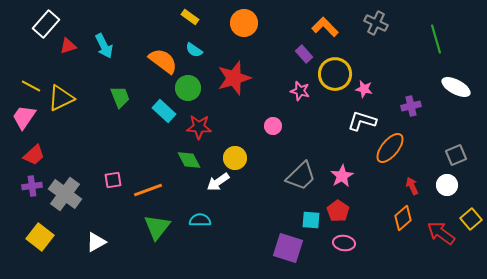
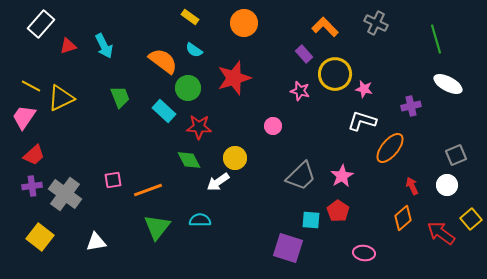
white rectangle at (46, 24): moved 5 px left
white ellipse at (456, 87): moved 8 px left, 3 px up
white triangle at (96, 242): rotated 20 degrees clockwise
pink ellipse at (344, 243): moved 20 px right, 10 px down
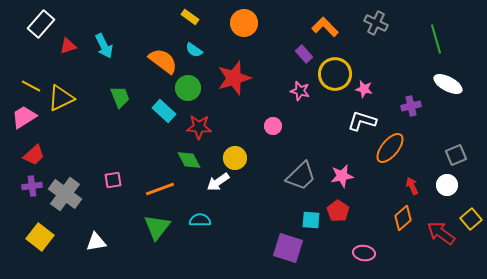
pink trapezoid at (24, 117): rotated 24 degrees clockwise
pink star at (342, 176): rotated 20 degrees clockwise
orange line at (148, 190): moved 12 px right, 1 px up
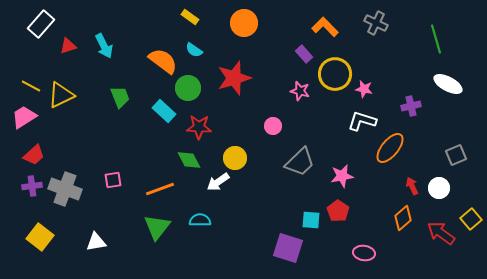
yellow triangle at (61, 98): moved 3 px up
gray trapezoid at (301, 176): moved 1 px left, 14 px up
white circle at (447, 185): moved 8 px left, 3 px down
gray cross at (65, 194): moved 5 px up; rotated 16 degrees counterclockwise
